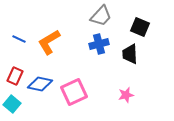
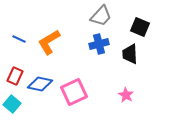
pink star: rotated 28 degrees counterclockwise
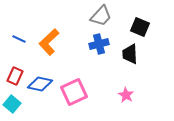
orange L-shape: rotated 12 degrees counterclockwise
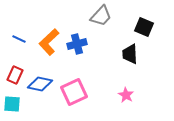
black square: moved 4 px right
blue cross: moved 22 px left
red rectangle: moved 1 px up
cyan square: rotated 36 degrees counterclockwise
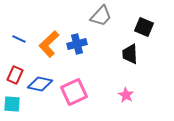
orange L-shape: moved 2 px down
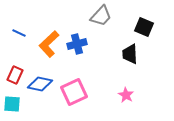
blue line: moved 6 px up
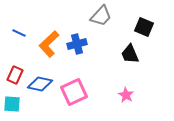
black trapezoid: rotated 20 degrees counterclockwise
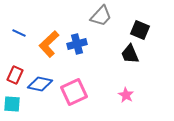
black square: moved 4 px left, 3 px down
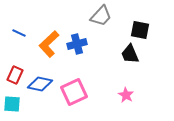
black square: rotated 12 degrees counterclockwise
